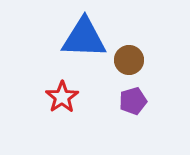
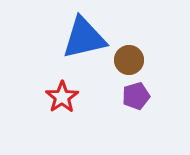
blue triangle: rotated 15 degrees counterclockwise
purple pentagon: moved 3 px right, 5 px up
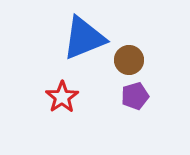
blue triangle: rotated 9 degrees counterclockwise
purple pentagon: moved 1 px left
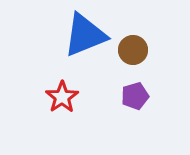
blue triangle: moved 1 px right, 3 px up
brown circle: moved 4 px right, 10 px up
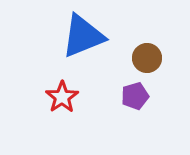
blue triangle: moved 2 px left, 1 px down
brown circle: moved 14 px right, 8 px down
